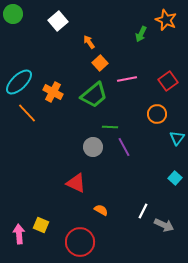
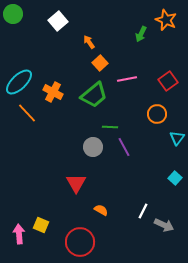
red triangle: rotated 35 degrees clockwise
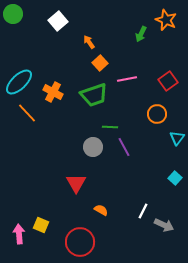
green trapezoid: rotated 20 degrees clockwise
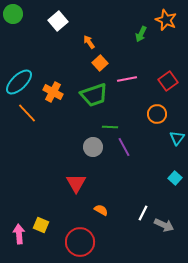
white line: moved 2 px down
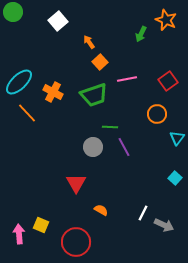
green circle: moved 2 px up
orange square: moved 1 px up
red circle: moved 4 px left
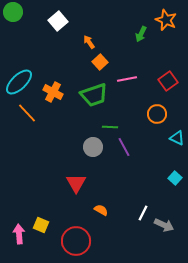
cyan triangle: rotated 42 degrees counterclockwise
red circle: moved 1 px up
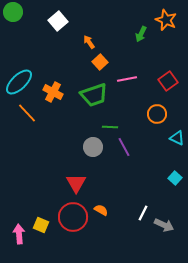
red circle: moved 3 px left, 24 px up
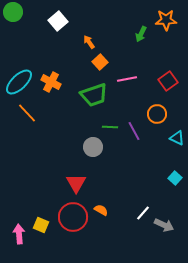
orange star: rotated 25 degrees counterclockwise
orange cross: moved 2 px left, 10 px up
purple line: moved 10 px right, 16 px up
white line: rotated 14 degrees clockwise
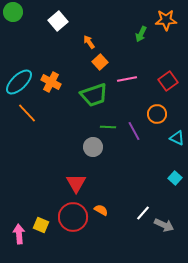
green line: moved 2 px left
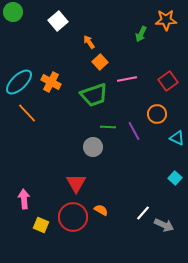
pink arrow: moved 5 px right, 35 px up
